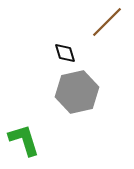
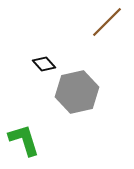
black diamond: moved 21 px left, 11 px down; rotated 25 degrees counterclockwise
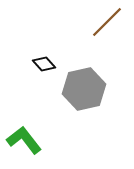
gray hexagon: moved 7 px right, 3 px up
green L-shape: rotated 21 degrees counterclockwise
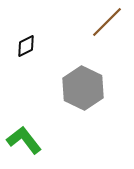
black diamond: moved 18 px left, 18 px up; rotated 75 degrees counterclockwise
gray hexagon: moved 1 px left, 1 px up; rotated 21 degrees counterclockwise
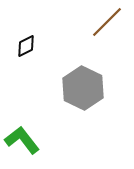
green L-shape: moved 2 px left
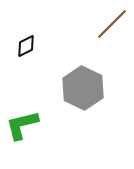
brown line: moved 5 px right, 2 px down
green L-shape: moved 15 px up; rotated 66 degrees counterclockwise
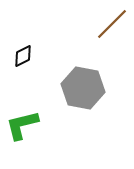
black diamond: moved 3 px left, 10 px down
gray hexagon: rotated 15 degrees counterclockwise
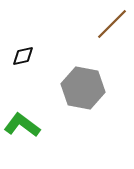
black diamond: rotated 15 degrees clockwise
green L-shape: rotated 51 degrees clockwise
